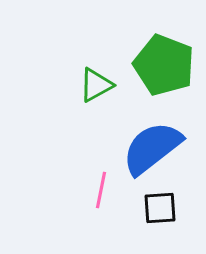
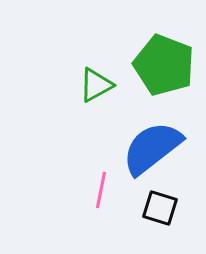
black square: rotated 21 degrees clockwise
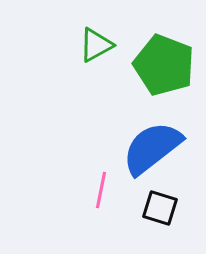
green triangle: moved 40 px up
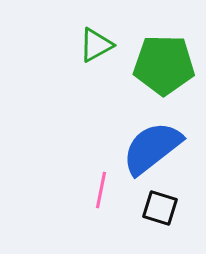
green pentagon: rotated 20 degrees counterclockwise
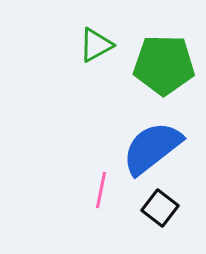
black square: rotated 21 degrees clockwise
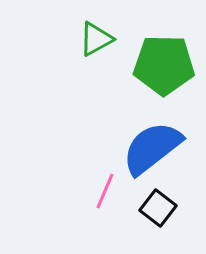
green triangle: moved 6 px up
pink line: moved 4 px right, 1 px down; rotated 12 degrees clockwise
black square: moved 2 px left
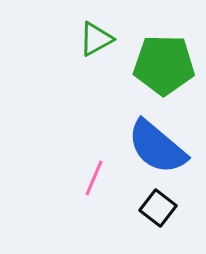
blue semicircle: moved 5 px right, 1 px up; rotated 102 degrees counterclockwise
pink line: moved 11 px left, 13 px up
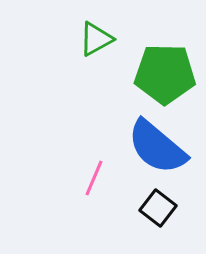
green pentagon: moved 1 px right, 9 px down
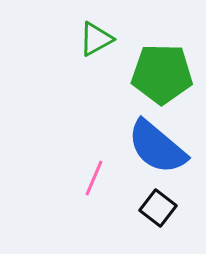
green pentagon: moved 3 px left
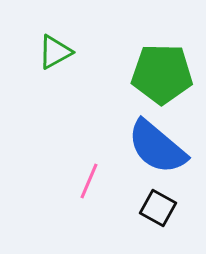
green triangle: moved 41 px left, 13 px down
pink line: moved 5 px left, 3 px down
black square: rotated 9 degrees counterclockwise
